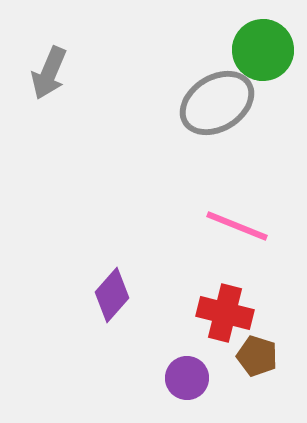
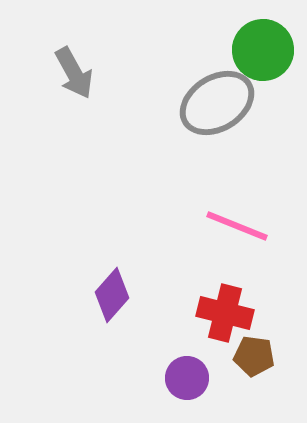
gray arrow: moved 25 px right; rotated 52 degrees counterclockwise
brown pentagon: moved 3 px left; rotated 9 degrees counterclockwise
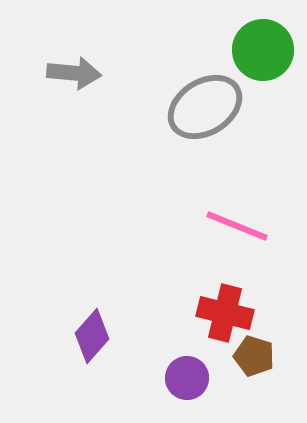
gray arrow: rotated 56 degrees counterclockwise
gray ellipse: moved 12 px left, 4 px down
purple diamond: moved 20 px left, 41 px down
brown pentagon: rotated 9 degrees clockwise
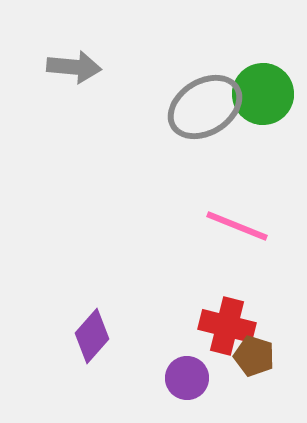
green circle: moved 44 px down
gray arrow: moved 6 px up
red cross: moved 2 px right, 13 px down
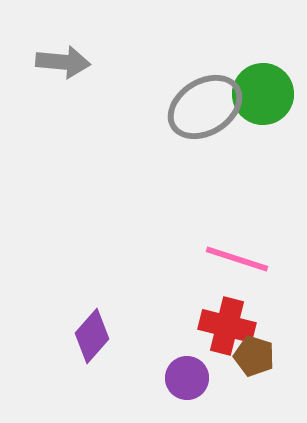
gray arrow: moved 11 px left, 5 px up
pink line: moved 33 px down; rotated 4 degrees counterclockwise
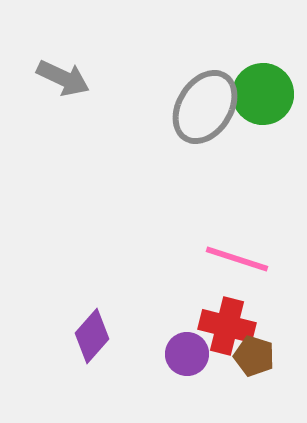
gray arrow: moved 16 px down; rotated 20 degrees clockwise
gray ellipse: rotated 26 degrees counterclockwise
purple circle: moved 24 px up
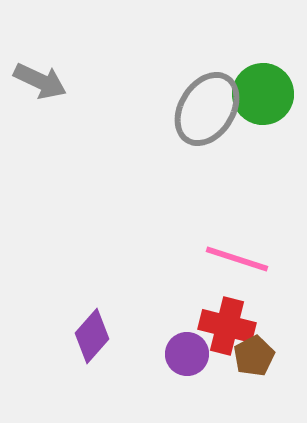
gray arrow: moved 23 px left, 3 px down
gray ellipse: moved 2 px right, 2 px down
brown pentagon: rotated 27 degrees clockwise
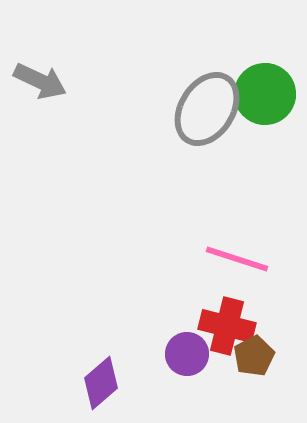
green circle: moved 2 px right
purple diamond: moved 9 px right, 47 px down; rotated 8 degrees clockwise
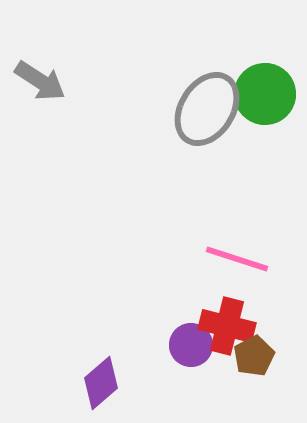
gray arrow: rotated 8 degrees clockwise
purple circle: moved 4 px right, 9 px up
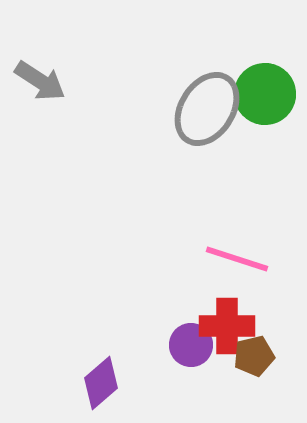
red cross: rotated 14 degrees counterclockwise
brown pentagon: rotated 15 degrees clockwise
